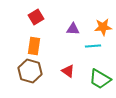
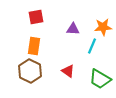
red square: rotated 21 degrees clockwise
cyan line: moved 1 px left; rotated 63 degrees counterclockwise
brown hexagon: rotated 10 degrees clockwise
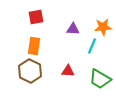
red triangle: rotated 32 degrees counterclockwise
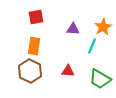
orange star: rotated 24 degrees counterclockwise
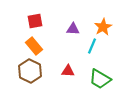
red square: moved 1 px left, 4 px down
orange rectangle: rotated 48 degrees counterclockwise
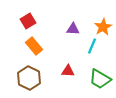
red square: moved 7 px left; rotated 21 degrees counterclockwise
brown hexagon: moved 1 px left, 7 px down
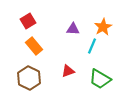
red triangle: rotated 24 degrees counterclockwise
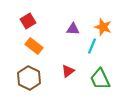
orange star: rotated 24 degrees counterclockwise
orange rectangle: rotated 12 degrees counterclockwise
red triangle: rotated 16 degrees counterclockwise
green trapezoid: rotated 35 degrees clockwise
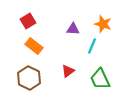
orange star: moved 3 px up
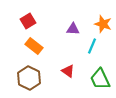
red triangle: rotated 48 degrees counterclockwise
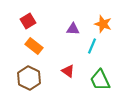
green trapezoid: moved 1 px down
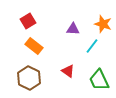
cyan line: rotated 14 degrees clockwise
green trapezoid: moved 1 px left
